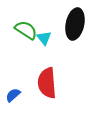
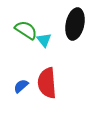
cyan triangle: moved 2 px down
blue semicircle: moved 8 px right, 9 px up
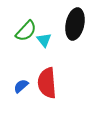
green semicircle: moved 1 px down; rotated 100 degrees clockwise
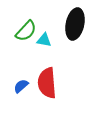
cyan triangle: rotated 42 degrees counterclockwise
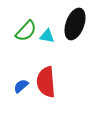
black ellipse: rotated 8 degrees clockwise
cyan triangle: moved 3 px right, 4 px up
red semicircle: moved 1 px left, 1 px up
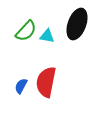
black ellipse: moved 2 px right
red semicircle: rotated 16 degrees clockwise
blue semicircle: rotated 21 degrees counterclockwise
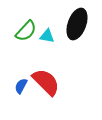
red semicircle: rotated 124 degrees clockwise
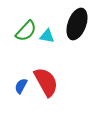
red semicircle: rotated 16 degrees clockwise
